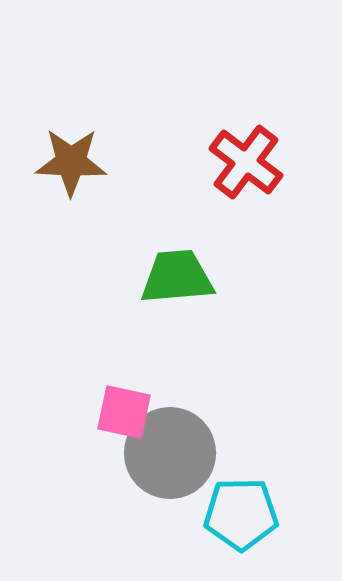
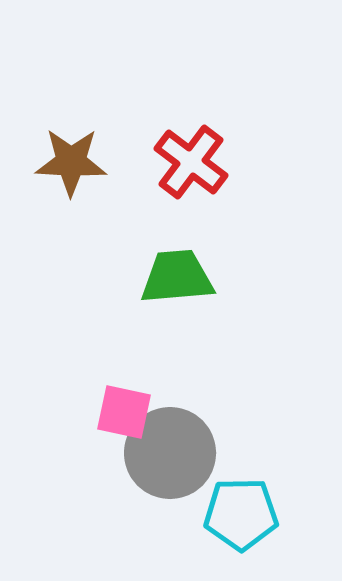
red cross: moved 55 px left
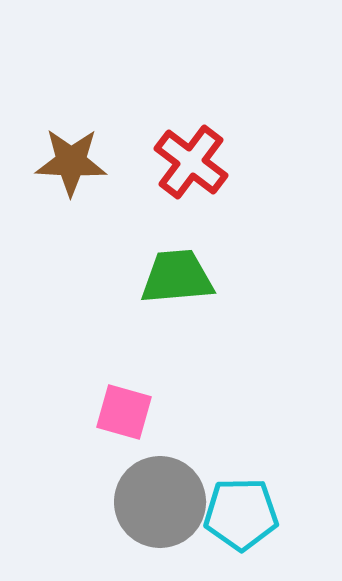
pink square: rotated 4 degrees clockwise
gray circle: moved 10 px left, 49 px down
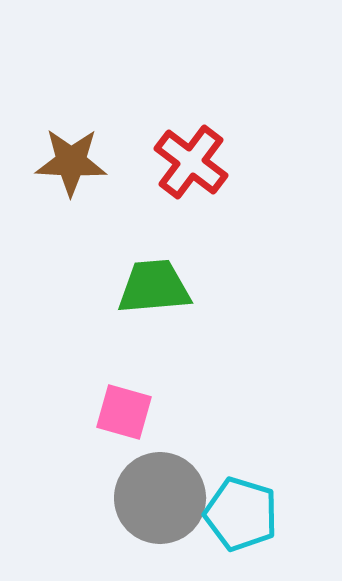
green trapezoid: moved 23 px left, 10 px down
gray circle: moved 4 px up
cyan pentagon: rotated 18 degrees clockwise
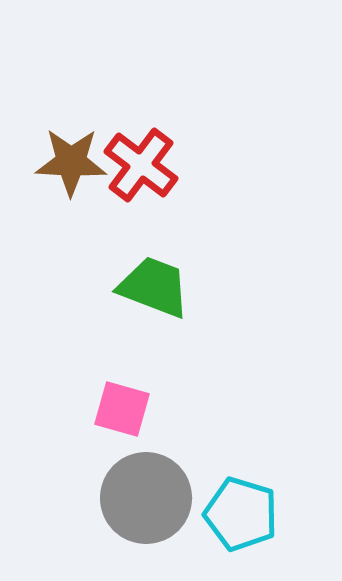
red cross: moved 50 px left, 3 px down
green trapezoid: rotated 26 degrees clockwise
pink square: moved 2 px left, 3 px up
gray circle: moved 14 px left
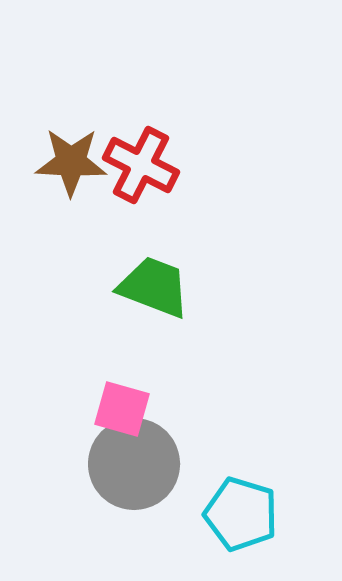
red cross: rotated 10 degrees counterclockwise
gray circle: moved 12 px left, 34 px up
